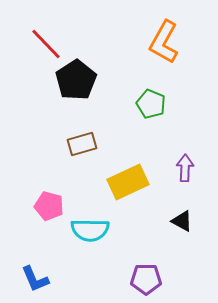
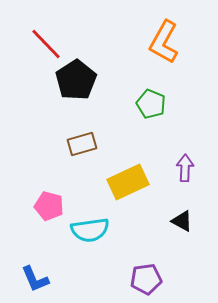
cyan semicircle: rotated 9 degrees counterclockwise
purple pentagon: rotated 8 degrees counterclockwise
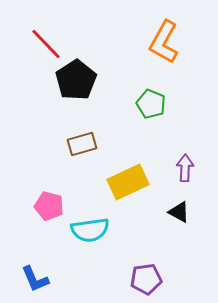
black triangle: moved 3 px left, 9 px up
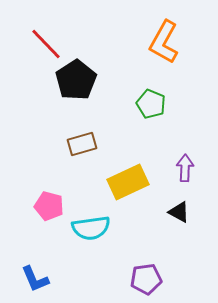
cyan semicircle: moved 1 px right, 2 px up
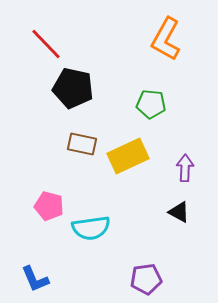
orange L-shape: moved 2 px right, 3 px up
black pentagon: moved 3 px left, 8 px down; rotated 27 degrees counterclockwise
green pentagon: rotated 16 degrees counterclockwise
brown rectangle: rotated 28 degrees clockwise
yellow rectangle: moved 26 px up
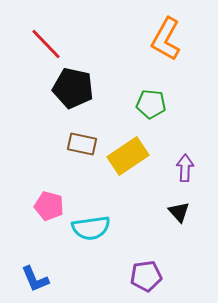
yellow rectangle: rotated 9 degrees counterclockwise
black triangle: rotated 20 degrees clockwise
purple pentagon: moved 3 px up
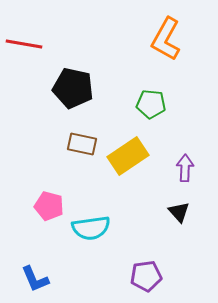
red line: moved 22 px left; rotated 36 degrees counterclockwise
